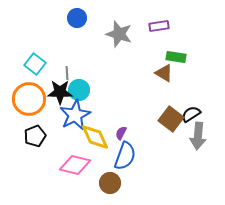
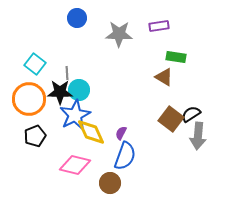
gray star: rotated 16 degrees counterclockwise
brown triangle: moved 4 px down
yellow diamond: moved 4 px left, 5 px up
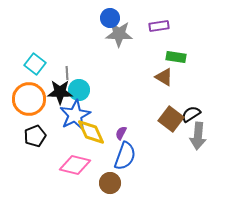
blue circle: moved 33 px right
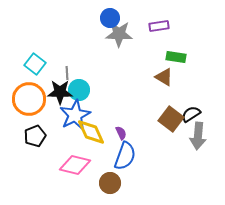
purple semicircle: rotated 128 degrees clockwise
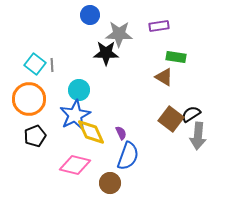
blue circle: moved 20 px left, 3 px up
gray line: moved 15 px left, 8 px up
black star: moved 46 px right, 39 px up
blue semicircle: moved 3 px right
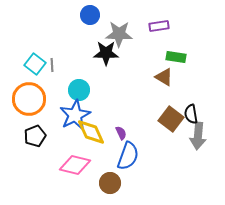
black semicircle: rotated 66 degrees counterclockwise
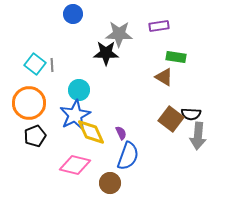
blue circle: moved 17 px left, 1 px up
orange circle: moved 4 px down
black semicircle: rotated 78 degrees counterclockwise
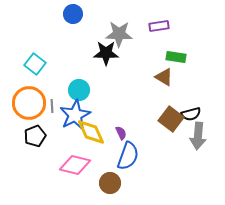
gray line: moved 41 px down
black semicircle: rotated 18 degrees counterclockwise
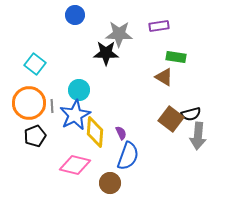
blue circle: moved 2 px right, 1 px down
yellow diamond: moved 4 px right; rotated 28 degrees clockwise
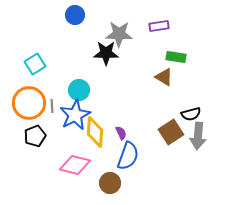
cyan square: rotated 20 degrees clockwise
brown square: moved 13 px down; rotated 20 degrees clockwise
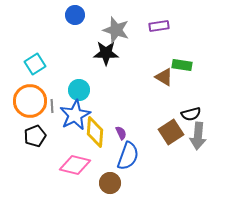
gray star: moved 3 px left, 4 px up; rotated 16 degrees clockwise
green rectangle: moved 6 px right, 8 px down
orange circle: moved 1 px right, 2 px up
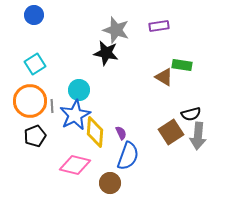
blue circle: moved 41 px left
black star: rotated 10 degrees clockwise
